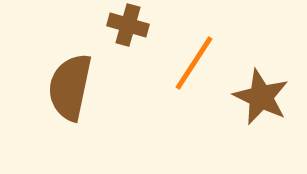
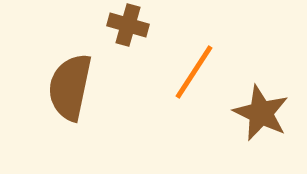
orange line: moved 9 px down
brown star: moved 16 px down
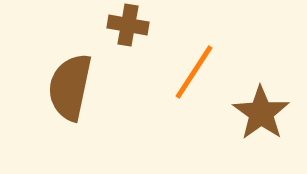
brown cross: rotated 6 degrees counterclockwise
brown star: rotated 10 degrees clockwise
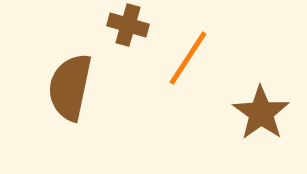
brown cross: rotated 6 degrees clockwise
orange line: moved 6 px left, 14 px up
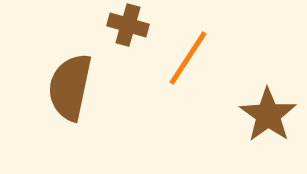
brown star: moved 7 px right, 2 px down
